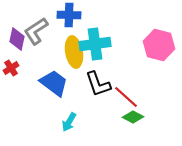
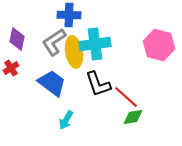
gray L-shape: moved 18 px right, 11 px down
blue trapezoid: moved 2 px left
green diamond: rotated 35 degrees counterclockwise
cyan arrow: moved 3 px left, 2 px up
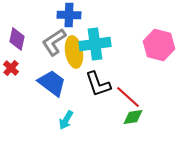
red cross: rotated 14 degrees counterclockwise
red line: moved 2 px right
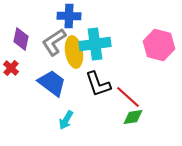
blue cross: moved 1 px down
purple diamond: moved 4 px right
